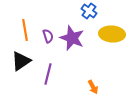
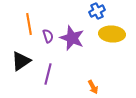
blue cross: moved 8 px right; rotated 28 degrees clockwise
orange line: moved 4 px right, 6 px up
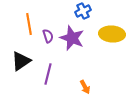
blue cross: moved 14 px left
orange arrow: moved 8 px left
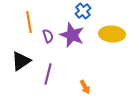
blue cross: rotated 14 degrees counterclockwise
orange line: moved 2 px up
purple star: moved 3 px up
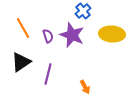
orange line: moved 6 px left, 6 px down; rotated 20 degrees counterclockwise
black triangle: moved 1 px down
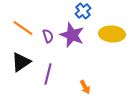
orange line: rotated 25 degrees counterclockwise
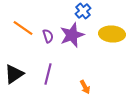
purple star: rotated 30 degrees clockwise
black triangle: moved 7 px left, 12 px down
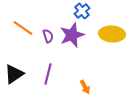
blue cross: moved 1 px left
